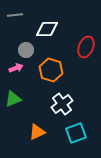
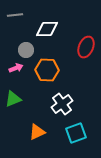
orange hexagon: moved 4 px left; rotated 15 degrees counterclockwise
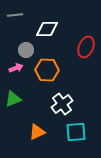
cyan square: moved 1 px up; rotated 15 degrees clockwise
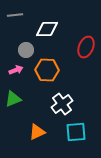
pink arrow: moved 2 px down
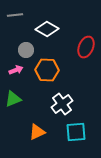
white diamond: rotated 30 degrees clockwise
